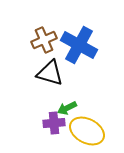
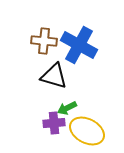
brown cross: moved 1 px down; rotated 30 degrees clockwise
black triangle: moved 4 px right, 3 px down
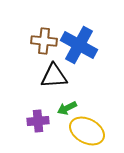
black triangle: rotated 20 degrees counterclockwise
purple cross: moved 16 px left, 2 px up
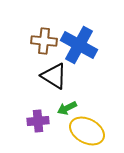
black triangle: rotated 36 degrees clockwise
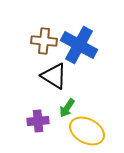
green arrow: rotated 30 degrees counterclockwise
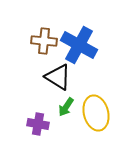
black triangle: moved 4 px right, 1 px down
green arrow: moved 1 px left, 1 px up
purple cross: moved 3 px down; rotated 15 degrees clockwise
yellow ellipse: moved 9 px right, 18 px up; rotated 48 degrees clockwise
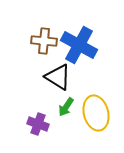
purple cross: rotated 10 degrees clockwise
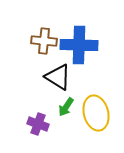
blue cross: rotated 27 degrees counterclockwise
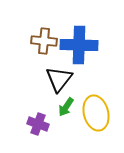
black triangle: moved 1 px right, 2 px down; rotated 36 degrees clockwise
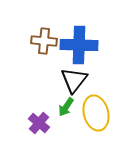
black triangle: moved 15 px right, 1 px down
purple cross: moved 1 px right, 1 px up; rotated 20 degrees clockwise
